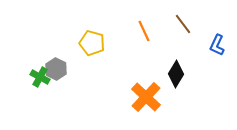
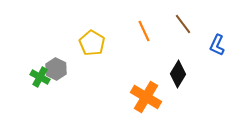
yellow pentagon: rotated 15 degrees clockwise
black diamond: moved 2 px right
orange cross: rotated 12 degrees counterclockwise
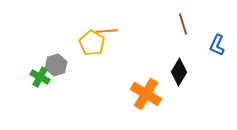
brown line: rotated 20 degrees clockwise
orange line: moved 37 px left; rotated 70 degrees counterclockwise
gray hexagon: moved 4 px up; rotated 15 degrees clockwise
black diamond: moved 1 px right, 2 px up
orange cross: moved 3 px up
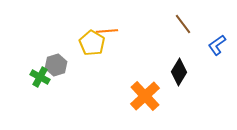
brown line: rotated 20 degrees counterclockwise
blue L-shape: rotated 30 degrees clockwise
orange cross: moved 1 px left, 2 px down; rotated 16 degrees clockwise
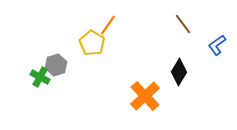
orange line: moved 1 px right, 6 px up; rotated 50 degrees counterclockwise
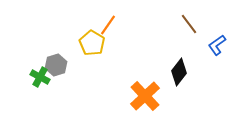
brown line: moved 6 px right
black diamond: rotated 8 degrees clockwise
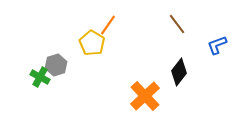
brown line: moved 12 px left
blue L-shape: rotated 15 degrees clockwise
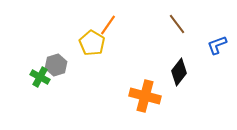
orange cross: rotated 32 degrees counterclockwise
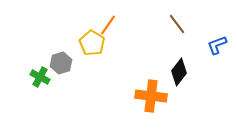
gray hexagon: moved 5 px right, 2 px up
orange cross: moved 6 px right; rotated 8 degrees counterclockwise
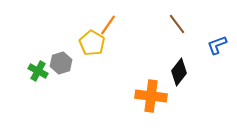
green cross: moved 2 px left, 6 px up
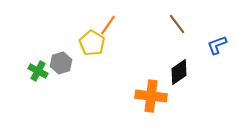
black diamond: rotated 16 degrees clockwise
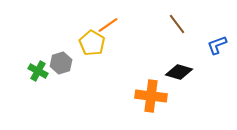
orange line: rotated 20 degrees clockwise
black diamond: rotated 52 degrees clockwise
